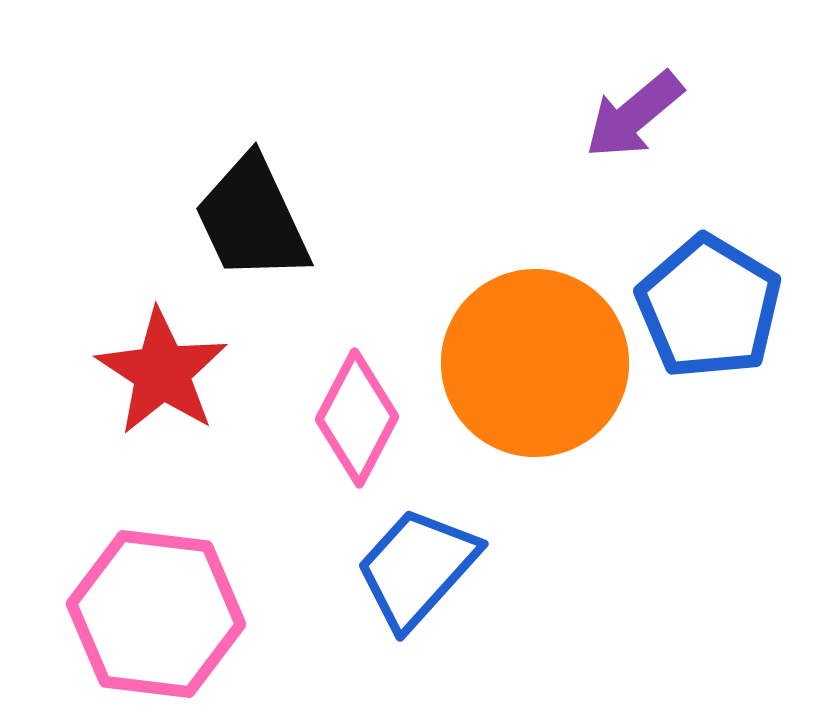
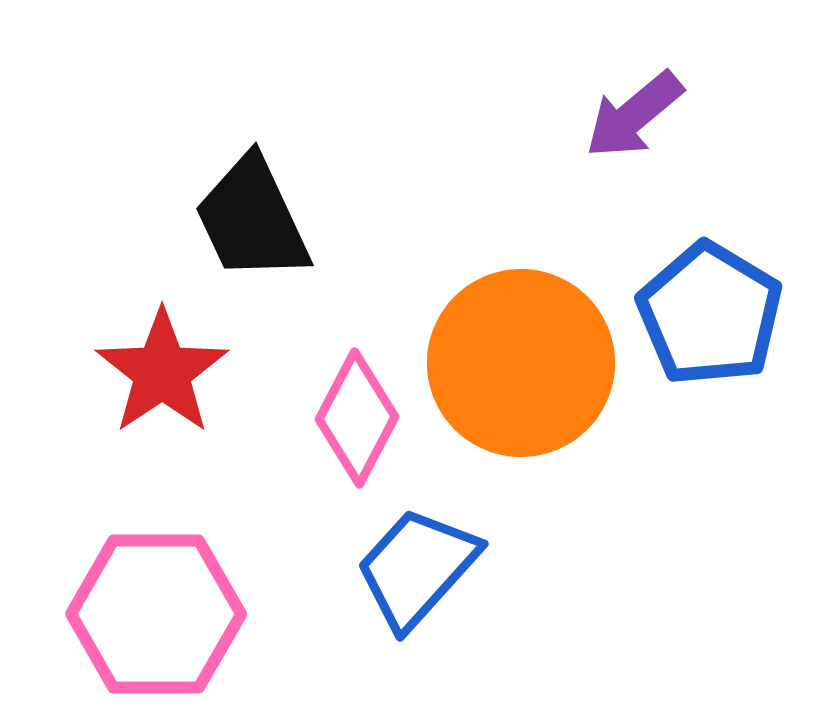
blue pentagon: moved 1 px right, 7 px down
orange circle: moved 14 px left
red star: rotated 5 degrees clockwise
pink hexagon: rotated 7 degrees counterclockwise
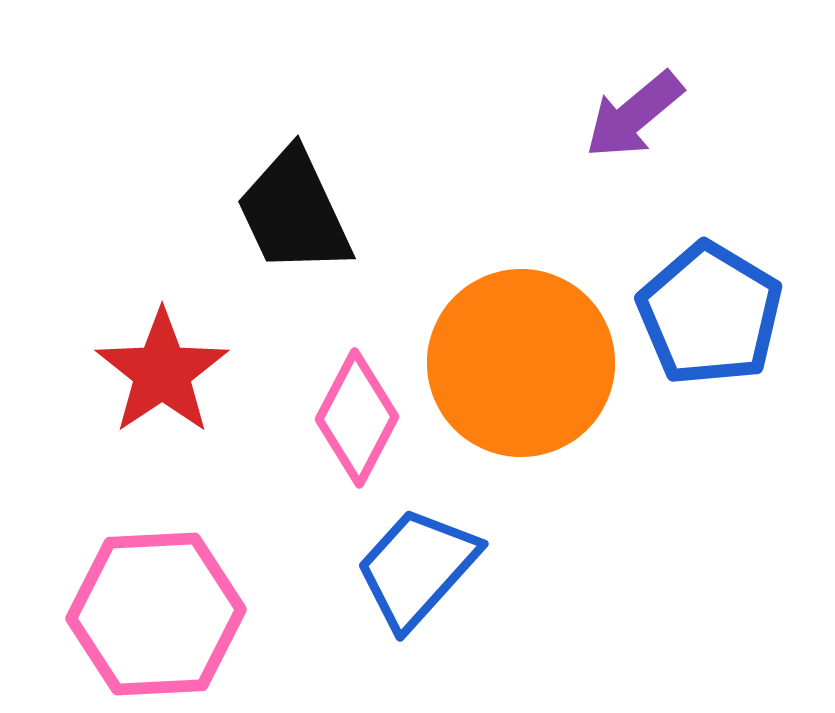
black trapezoid: moved 42 px right, 7 px up
pink hexagon: rotated 3 degrees counterclockwise
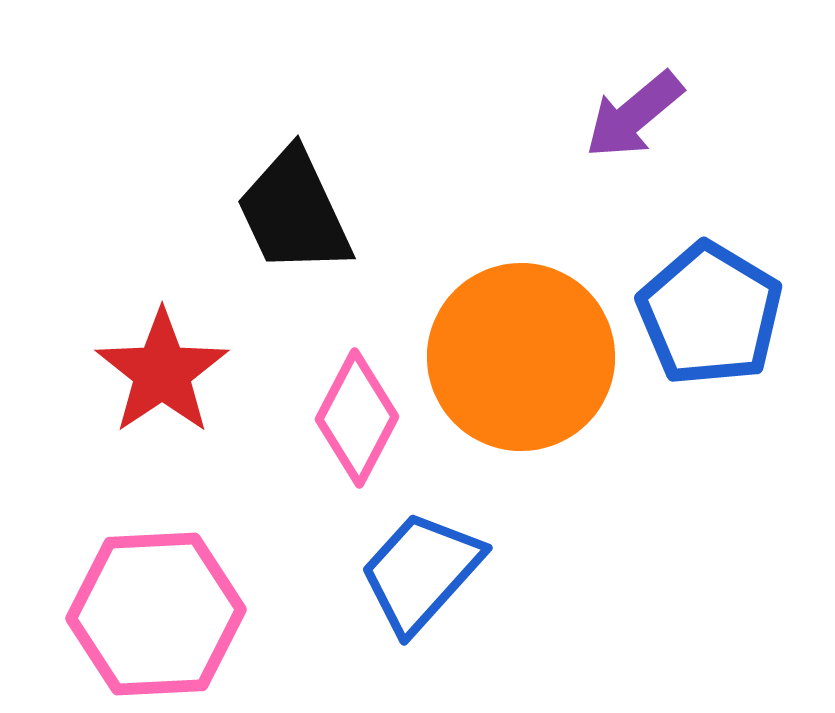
orange circle: moved 6 px up
blue trapezoid: moved 4 px right, 4 px down
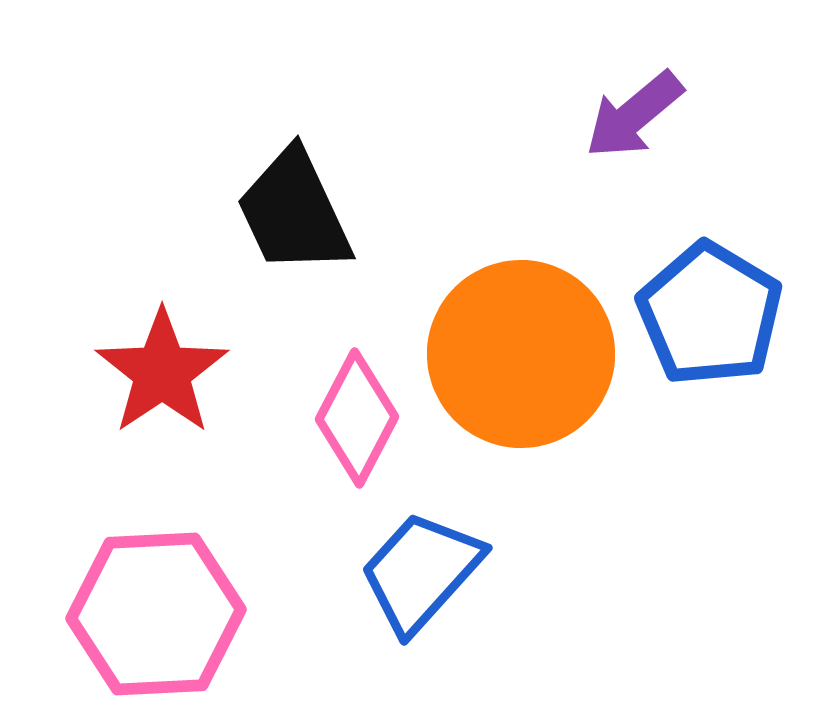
orange circle: moved 3 px up
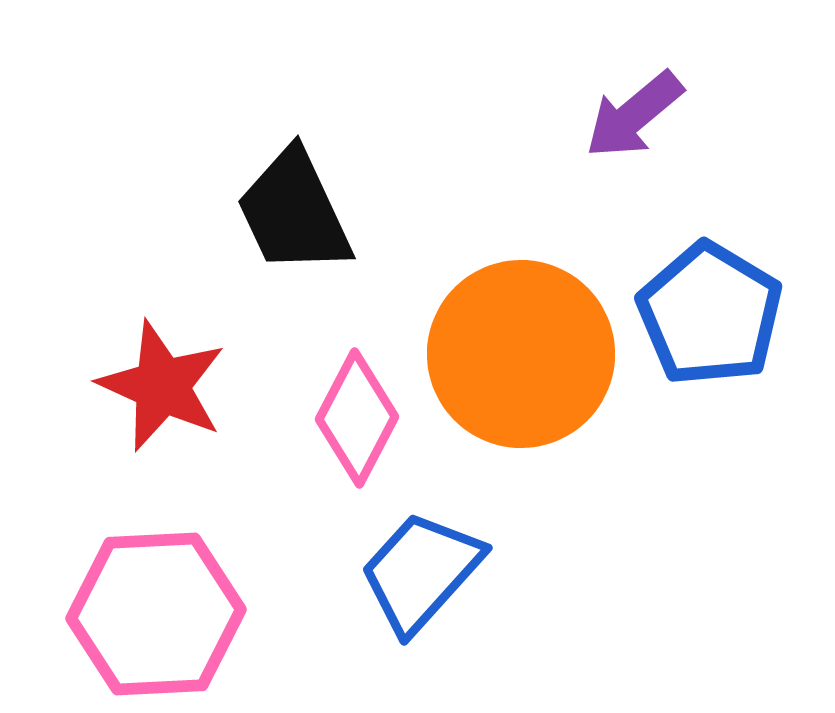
red star: moved 14 px down; rotated 14 degrees counterclockwise
